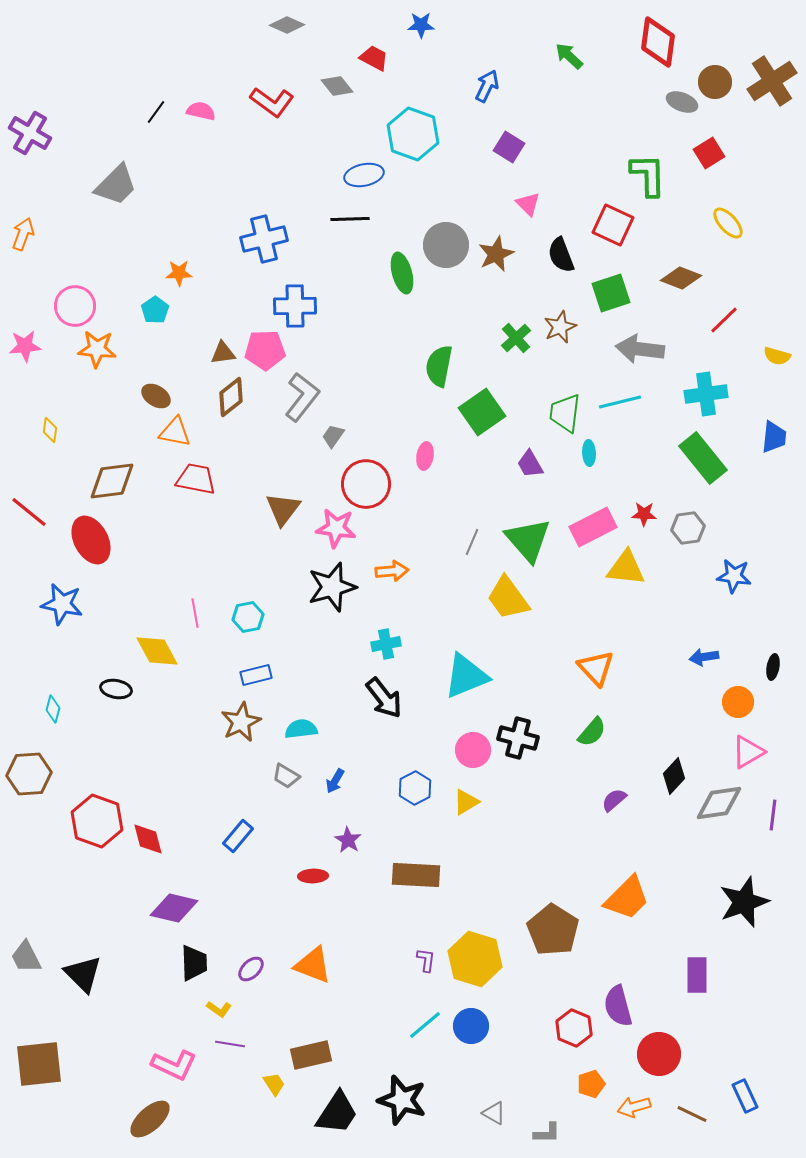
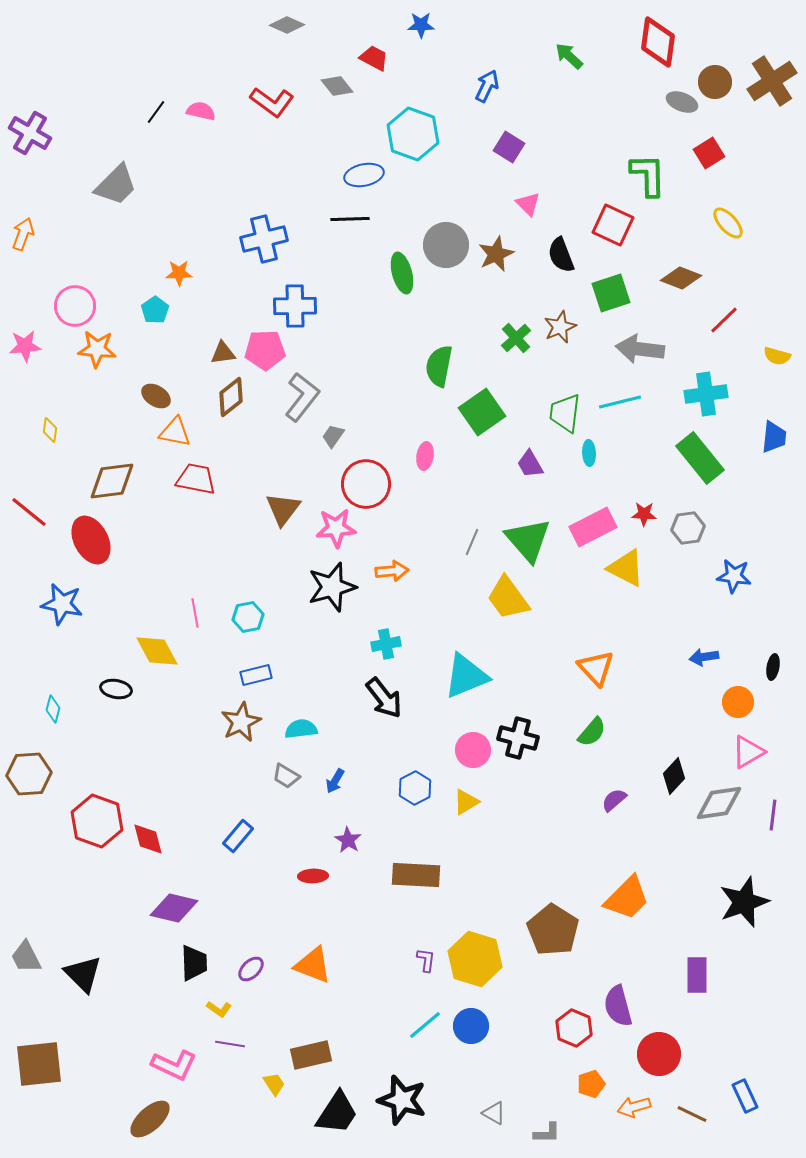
green rectangle at (703, 458): moved 3 px left
pink star at (336, 528): rotated 12 degrees counterclockwise
yellow triangle at (626, 568): rotated 21 degrees clockwise
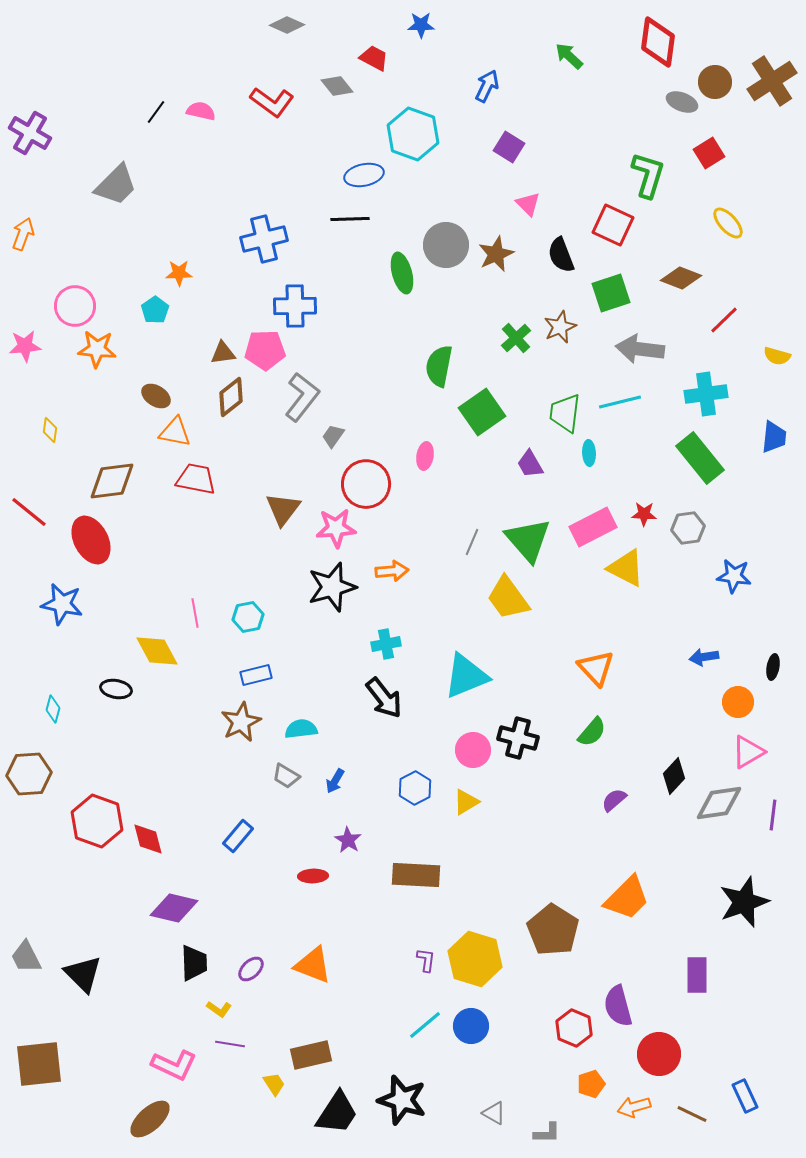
green L-shape at (648, 175): rotated 18 degrees clockwise
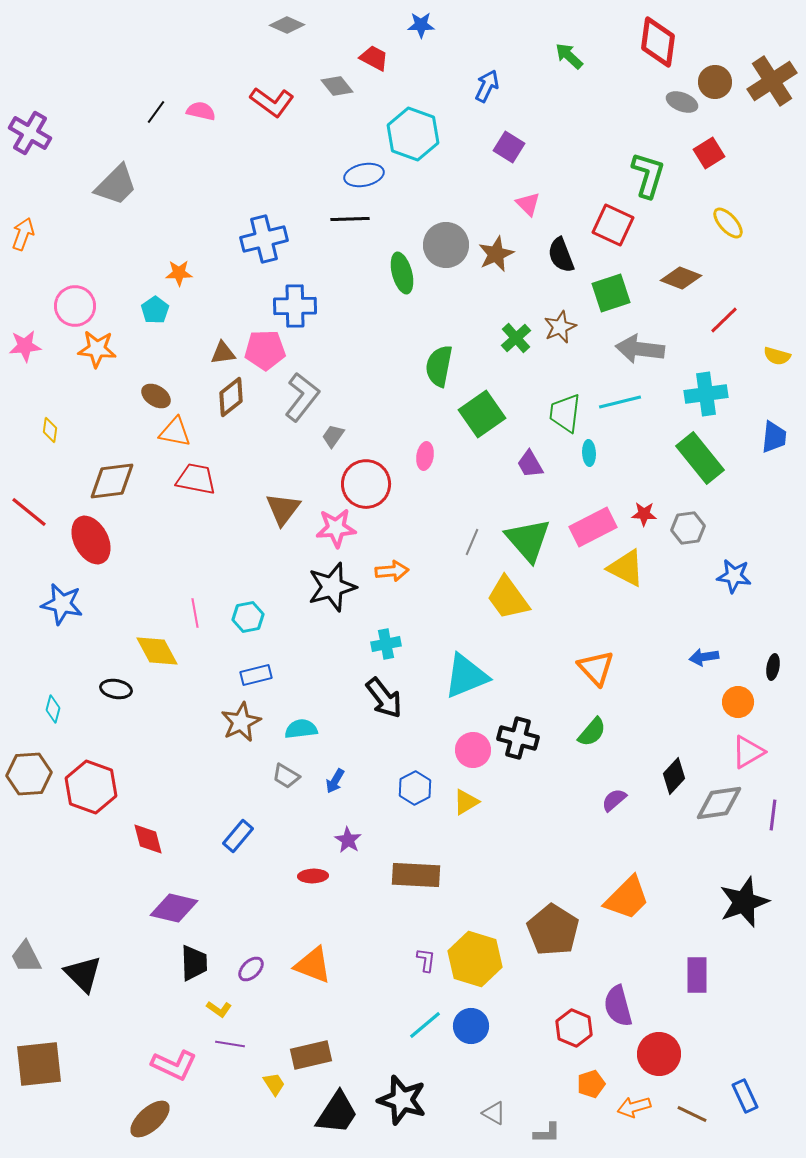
green square at (482, 412): moved 2 px down
red hexagon at (97, 821): moved 6 px left, 34 px up
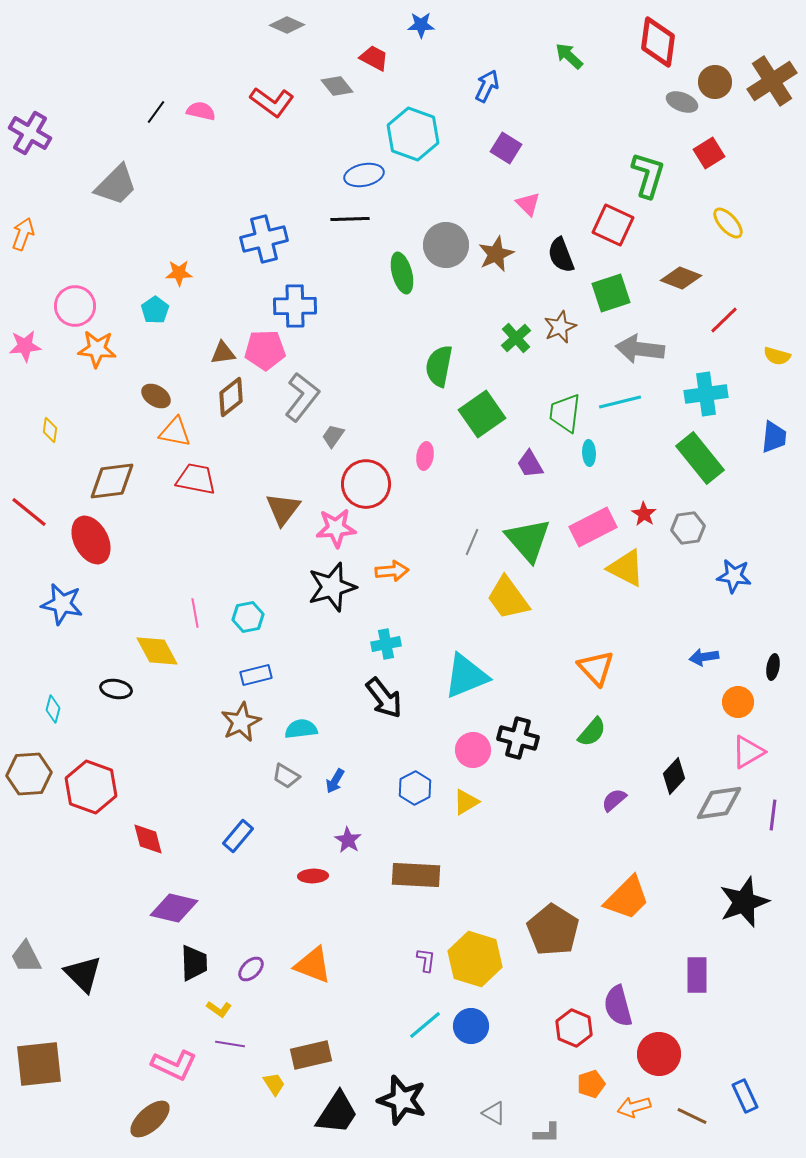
purple square at (509, 147): moved 3 px left, 1 px down
red star at (644, 514): rotated 30 degrees clockwise
brown line at (692, 1114): moved 2 px down
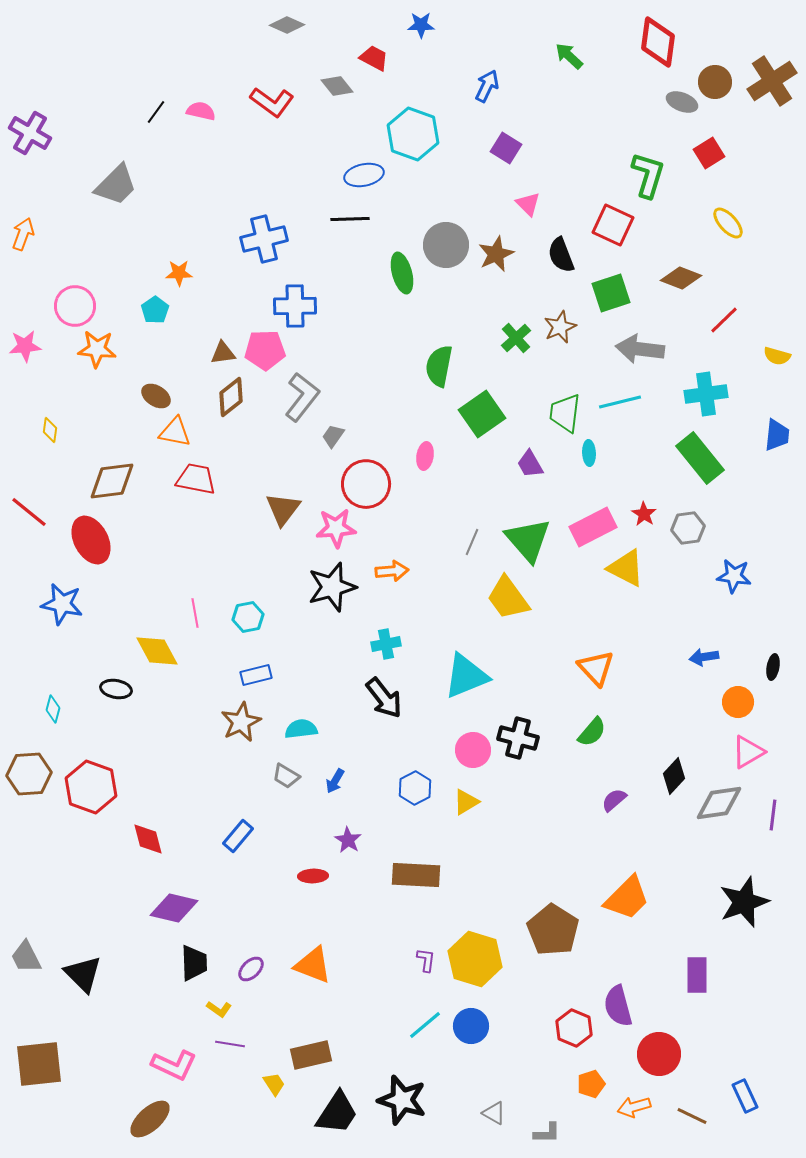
blue trapezoid at (774, 437): moved 3 px right, 2 px up
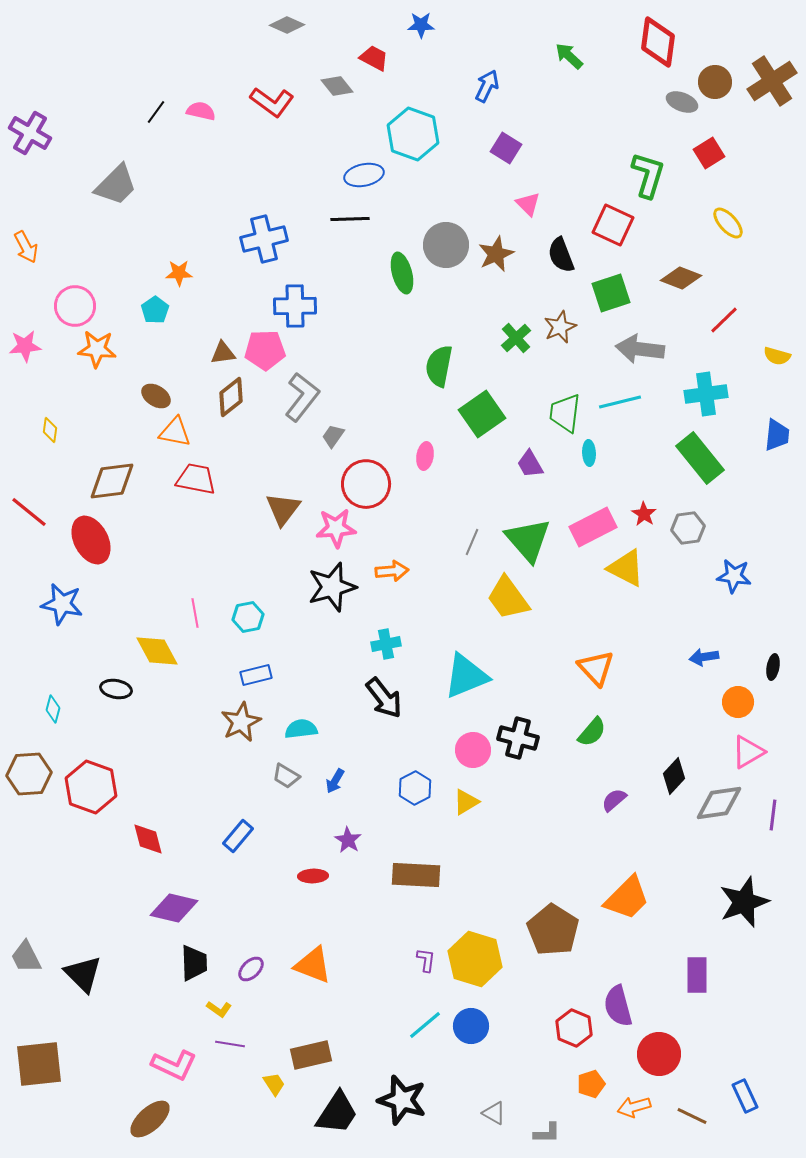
orange arrow at (23, 234): moved 3 px right, 13 px down; rotated 132 degrees clockwise
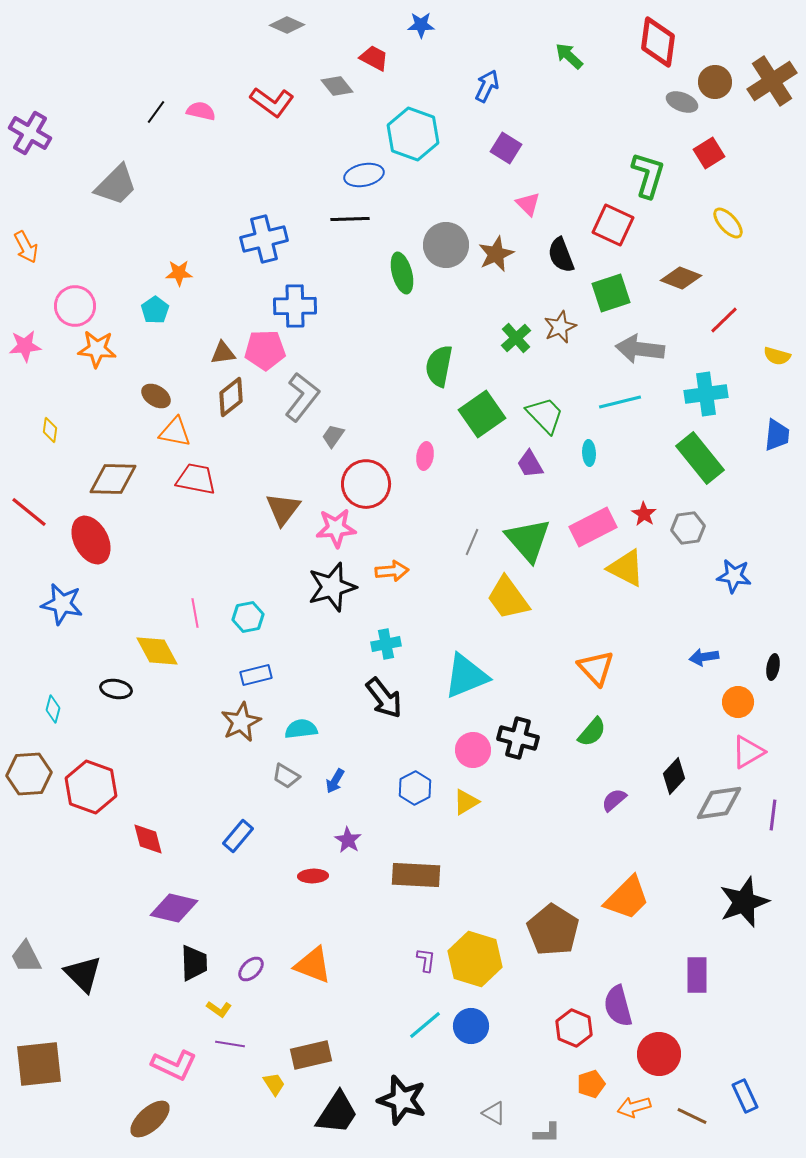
green trapezoid at (565, 413): moved 20 px left, 2 px down; rotated 129 degrees clockwise
brown diamond at (112, 481): moved 1 px right, 2 px up; rotated 9 degrees clockwise
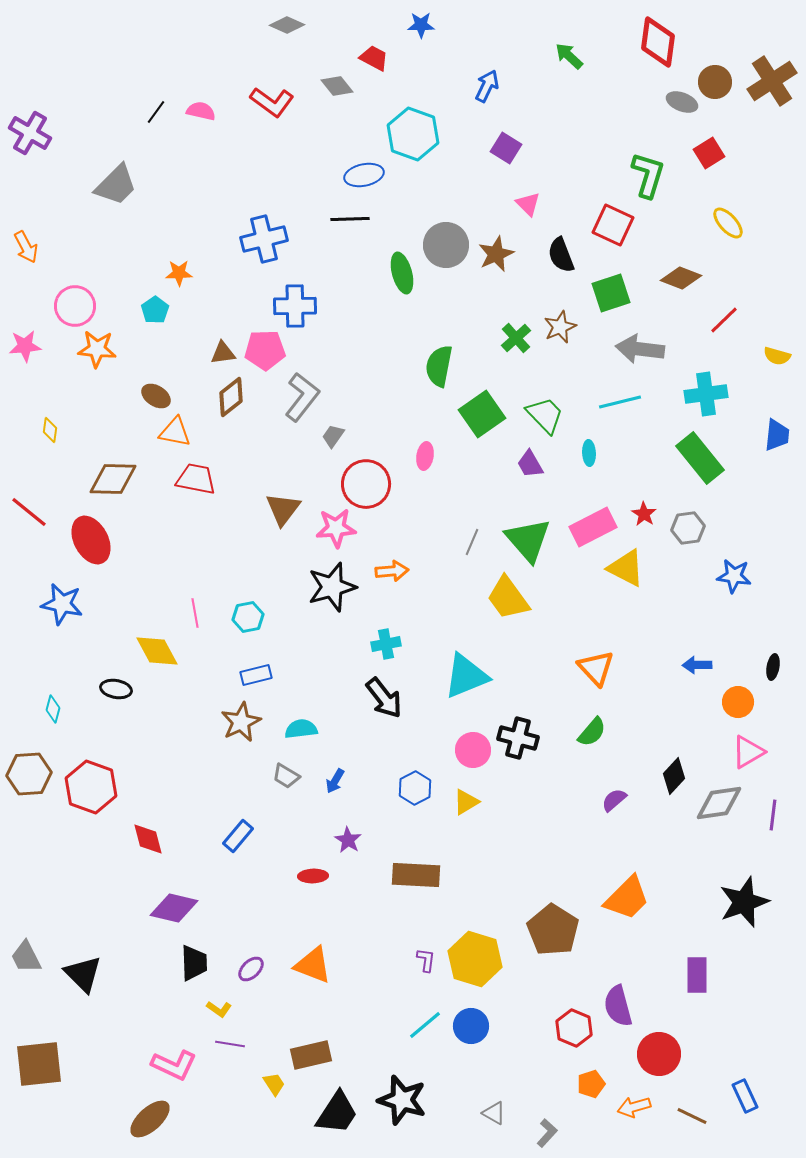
blue arrow at (704, 657): moved 7 px left, 8 px down; rotated 8 degrees clockwise
gray L-shape at (547, 1133): rotated 48 degrees counterclockwise
